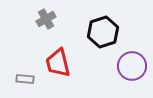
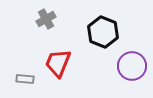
black hexagon: rotated 20 degrees counterclockwise
red trapezoid: rotated 36 degrees clockwise
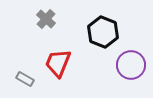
gray cross: rotated 18 degrees counterclockwise
purple circle: moved 1 px left, 1 px up
gray rectangle: rotated 24 degrees clockwise
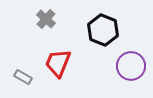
black hexagon: moved 2 px up
purple circle: moved 1 px down
gray rectangle: moved 2 px left, 2 px up
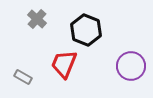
gray cross: moved 9 px left
black hexagon: moved 17 px left
red trapezoid: moved 6 px right, 1 px down
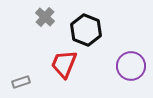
gray cross: moved 8 px right, 2 px up
gray rectangle: moved 2 px left, 5 px down; rotated 48 degrees counterclockwise
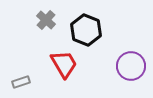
gray cross: moved 1 px right, 3 px down
red trapezoid: rotated 128 degrees clockwise
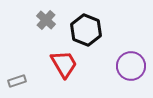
gray rectangle: moved 4 px left, 1 px up
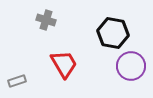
gray cross: rotated 24 degrees counterclockwise
black hexagon: moved 27 px right, 3 px down; rotated 12 degrees counterclockwise
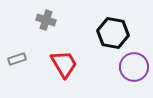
purple circle: moved 3 px right, 1 px down
gray rectangle: moved 22 px up
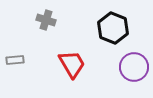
black hexagon: moved 5 px up; rotated 12 degrees clockwise
gray rectangle: moved 2 px left, 1 px down; rotated 12 degrees clockwise
red trapezoid: moved 8 px right
